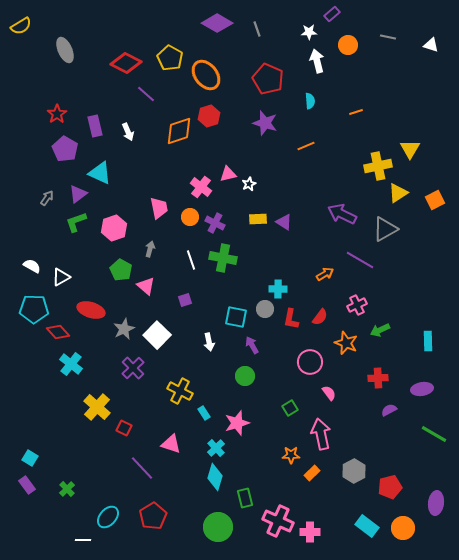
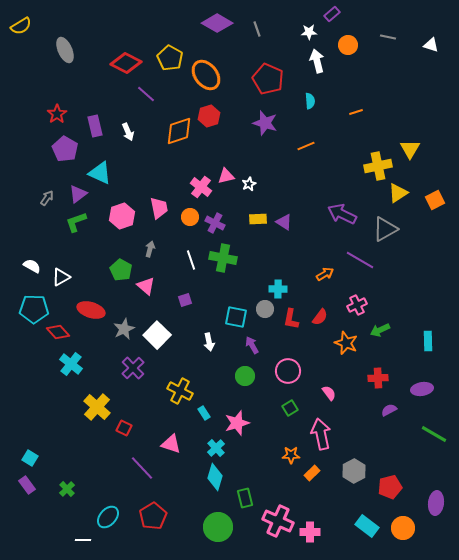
pink triangle at (228, 174): moved 2 px left, 2 px down
pink hexagon at (114, 228): moved 8 px right, 12 px up
pink circle at (310, 362): moved 22 px left, 9 px down
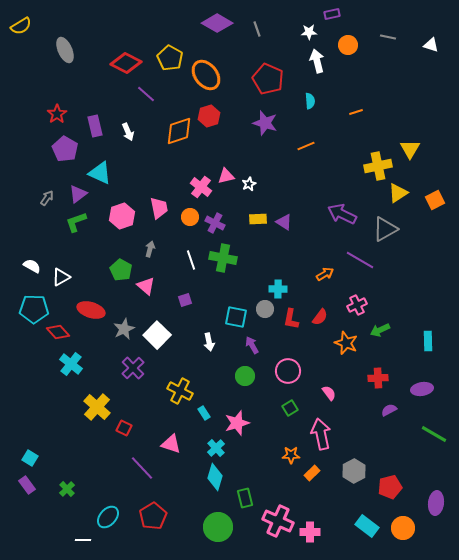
purple rectangle at (332, 14): rotated 28 degrees clockwise
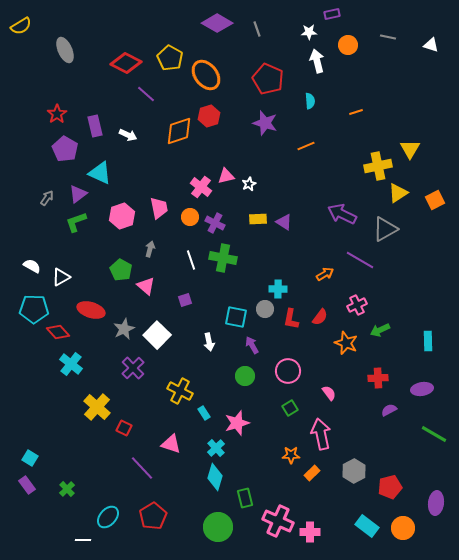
white arrow at (128, 132): moved 3 px down; rotated 42 degrees counterclockwise
